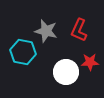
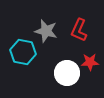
white circle: moved 1 px right, 1 px down
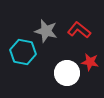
red L-shape: rotated 105 degrees clockwise
red star: rotated 12 degrees clockwise
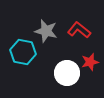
red star: rotated 24 degrees counterclockwise
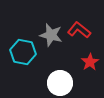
gray star: moved 5 px right, 4 px down
red star: rotated 18 degrees counterclockwise
white circle: moved 7 px left, 10 px down
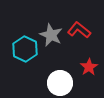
gray star: rotated 10 degrees clockwise
cyan hexagon: moved 2 px right, 3 px up; rotated 15 degrees clockwise
red star: moved 1 px left, 5 px down
